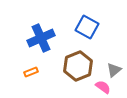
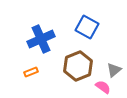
blue cross: moved 1 px down
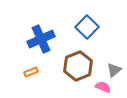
blue square: rotated 15 degrees clockwise
pink semicircle: rotated 14 degrees counterclockwise
